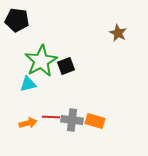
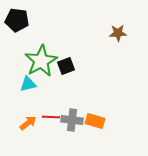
brown star: rotated 30 degrees counterclockwise
orange arrow: rotated 24 degrees counterclockwise
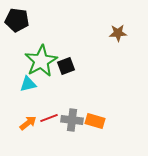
red line: moved 2 px left, 1 px down; rotated 24 degrees counterclockwise
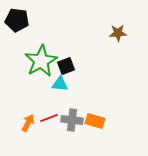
cyan triangle: moved 32 px right; rotated 18 degrees clockwise
orange arrow: rotated 24 degrees counterclockwise
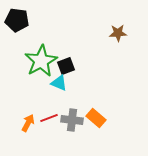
cyan triangle: moved 1 px left, 1 px up; rotated 18 degrees clockwise
orange rectangle: moved 1 px right, 3 px up; rotated 24 degrees clockwise
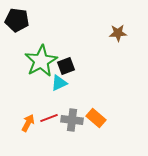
cyan triangle: rotated 48 degrees counterclockwise
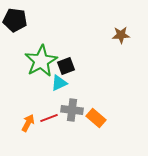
black pentagon: moved 2 px left
brown star: moved 3 px right, 2 px down
gray cross: moved 10 px up
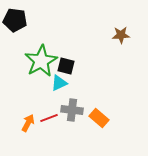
black square: rotated 36 degrees clockwise
orange rectangle: moved 3 px right
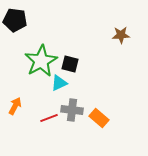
black square: moved 4 px right, 2 px up
orange arrow: moved 13 px left, 17 px up
